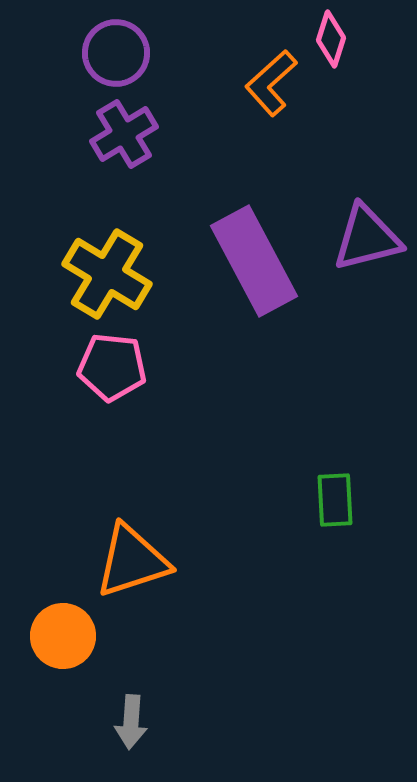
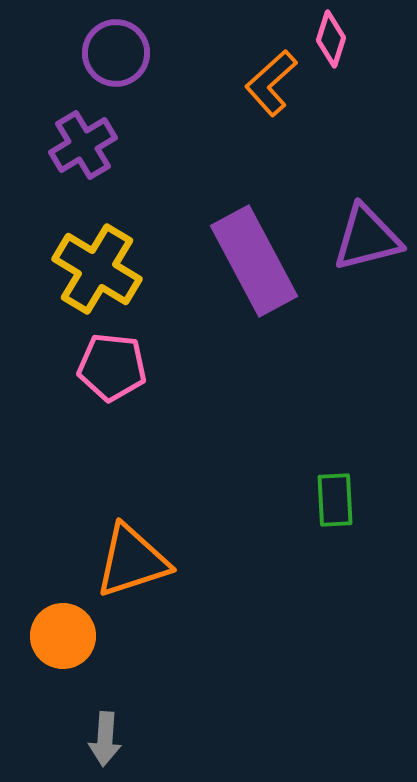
purple cross: moved 41 px left, 11 px down
yellow cross: moved 10 px left, 5 px up
gray arrow: moved 26 px left, 17 px down
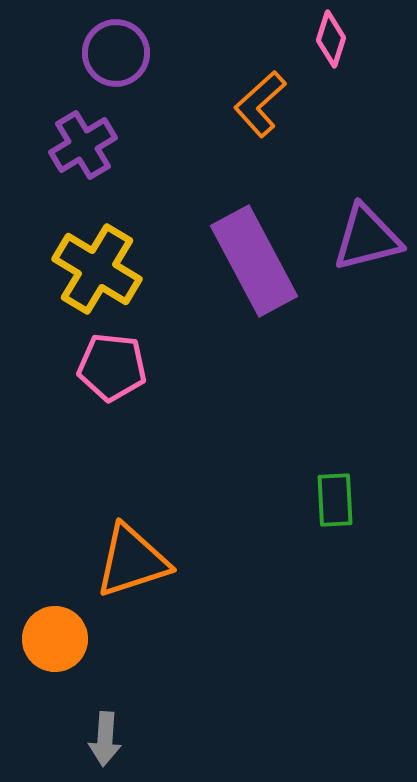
orange L-shape: moved 11 px left, 21 px down
orange circle: moved 8 px left, 3 px down
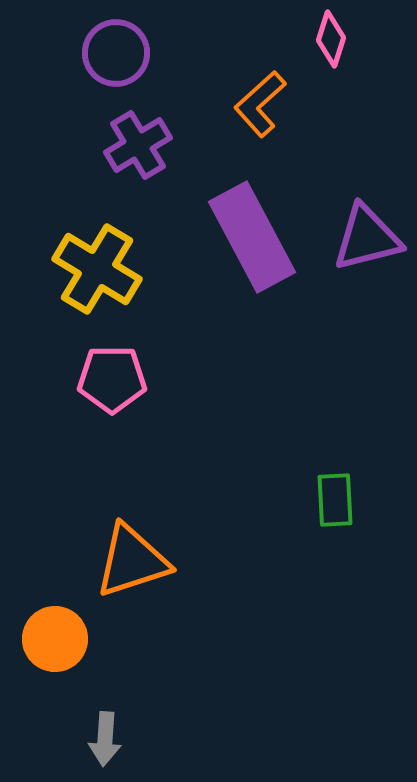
purple cross: moved 55 px right
purple rectangle: moved 2 px left, 24 px up
pink pentagon: moved 12 px down; rotated 6 degrees counterclockwise
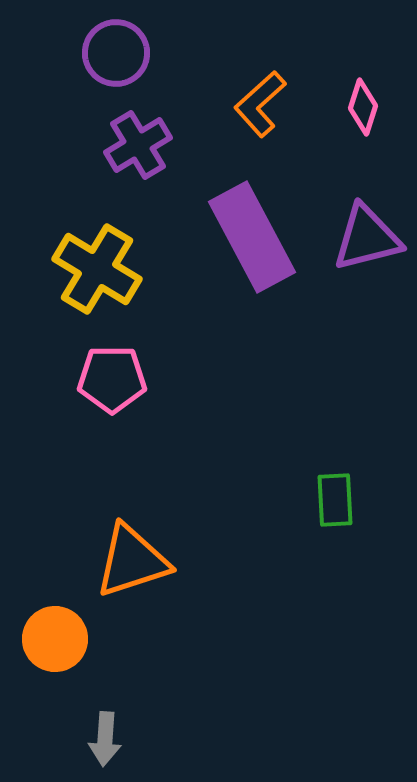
pink diamond: moved 32 px right, 68 px down
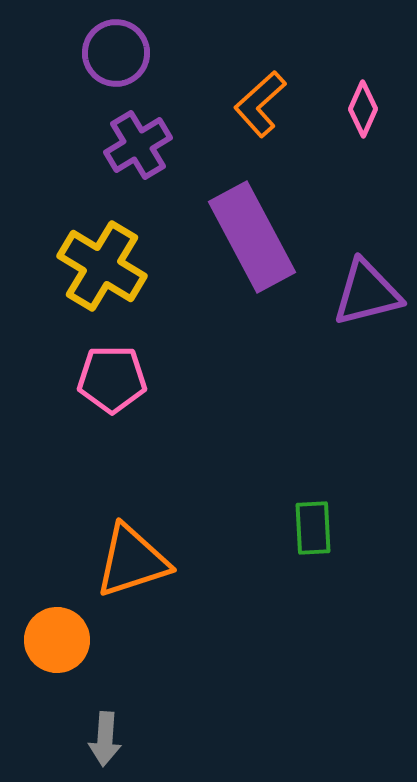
pink diamond: moved 2 px down; rotated 6 degrees clockwise
purple triangle: moved 55 px down
yellow cross: moved 5 px right, 3 px up
green rectangle: moved 22 px left, 28 px down
orange circle: moved 2 px right, 1 px down
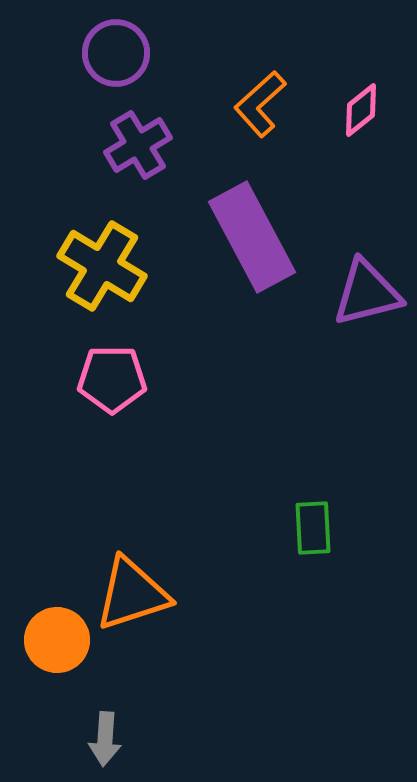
pink diamond: moved 2 px left, 1 px down; rotated 28 degrees clockwise
orange triangle: moved 33 px down
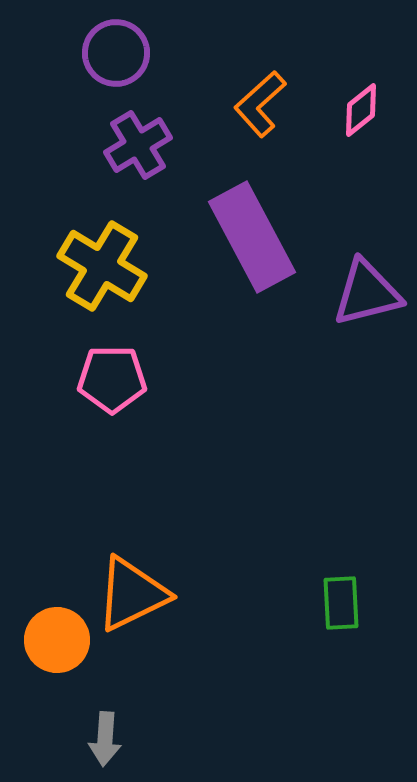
green rectangle: moved 28 px right, 75 px down
orange triangle: rotated 8 degrees counterclockwise
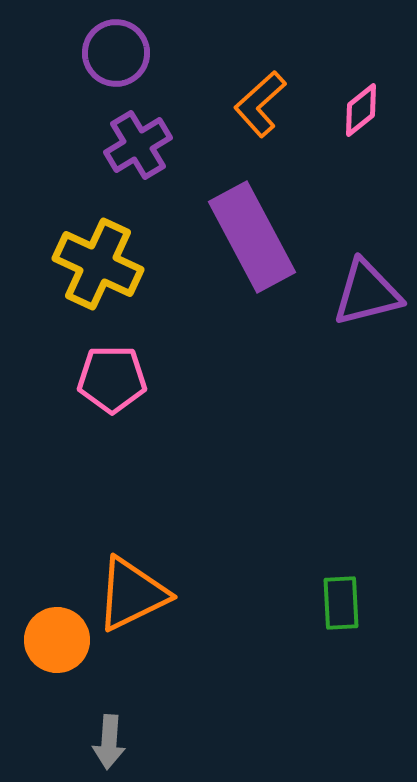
yellow cross: moved 4 px left, 2 px up; rotated 6 degrees counterclockwise
gray arrow: moved 4 px right, 3 px down
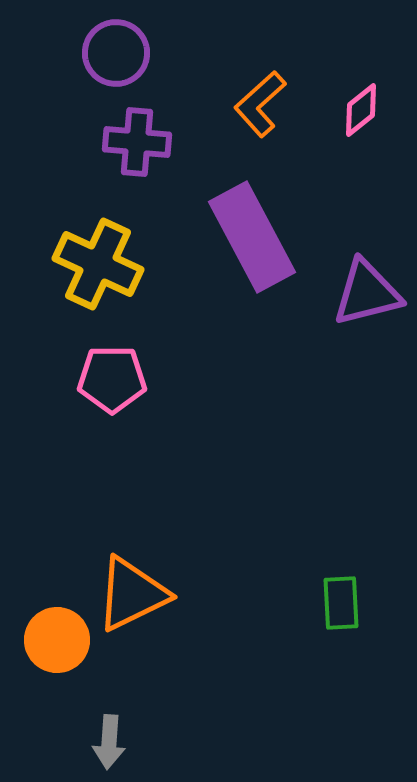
purple cross: moved 1 px left, 3 px up; rotated 36 degrees clockwise
